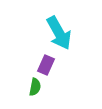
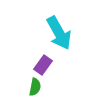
purple rectangle: moved 3 px left; rotated 12 degrees clockwise
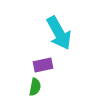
purple rectangle: rotated 42 degrees clockwise
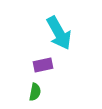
green semicircle: moved 5 px down
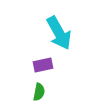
green semicircle: moved 4 px right
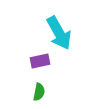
purple rectangle: moved 3 px left, 4 px up
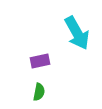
cyan arrow: moved 18 px right
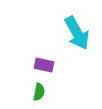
purple rectangle: moved 4 px right, 4 px down; rotated 24 degrees clockwise
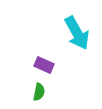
purple rectangle: rotated 12 degrees clockwise
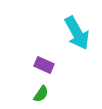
green semicircle: moved 2 px right, 2 px down; rotated 24 degrees clockwise
